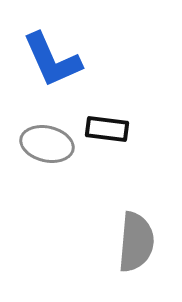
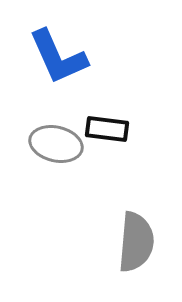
blue L-shape: moved 6 px right, 3 px up
gray ellipse: moved 9 px right
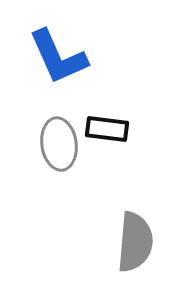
gray ellipse: moved 3 px right; rotated 69 degrees clockwise
gray semicircle: moved 1 px left
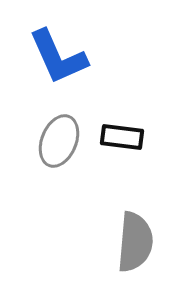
black rectangle: moved 15 px right, 8 px down
gray ellipse: moved 3 px up; rotated 30 degrees clockwise
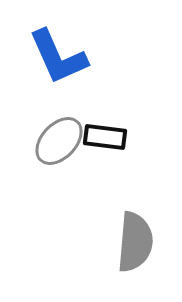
black rectangle: moved 17 px left
gray ellipse: rotated 21 degrees clockwise
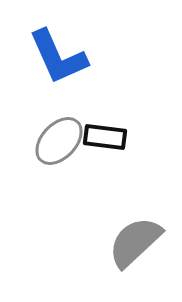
gray semicircle: rotated 138 degrees counterclockwise
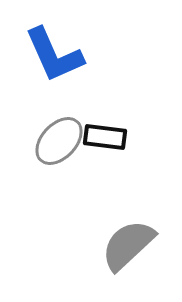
blue L-shape: moved 4 px left, 2 px up
gray semicircle: moved 7 px left, 3 px down
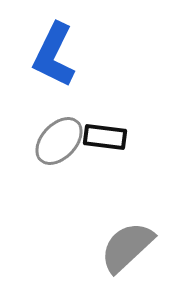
blue L-shape: rotated 50 degrees clockwise
gray semicircle: moved 1 px left, 2 px down
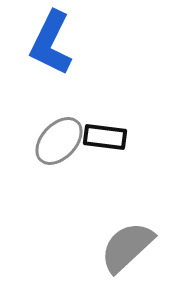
blue L-shape: moved 3 px left, 12 px up
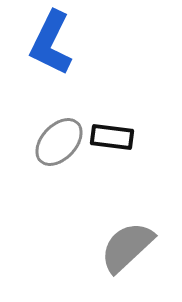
black rectangle: moved 7 px right
gray ellipse: moved 1 px down
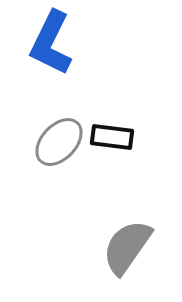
gray semicircle: rotated 12 degrees counterclockwise
